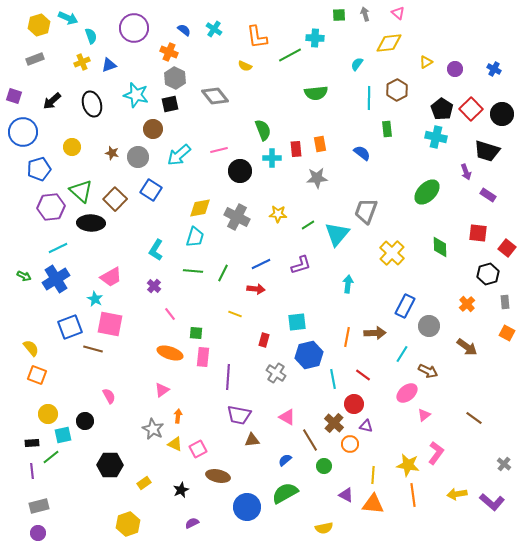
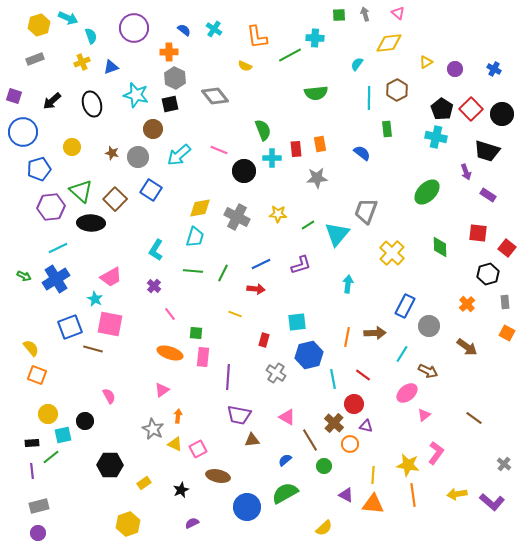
orange cross at (169, 52): rotated 24 degrees counterclockwise
blue triangle at (109, 65): moved 2 px right, 2 px down
pink line at (219, 150): rotated 36 degrees clockwise
black circle at (240, 171): moved 4 px right
yellow semicircle at (324, 528): rotated 30 degrees counterclockwise
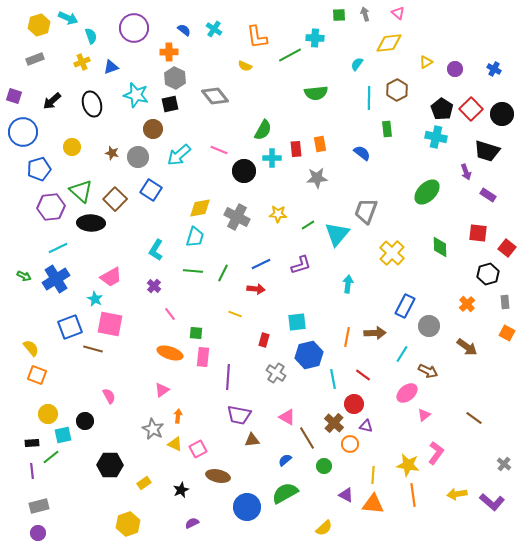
green semicircle at (263, 130): rotated 50 degrees clockwise
brown line at (310, 440): moved 3 px left, 2 px up
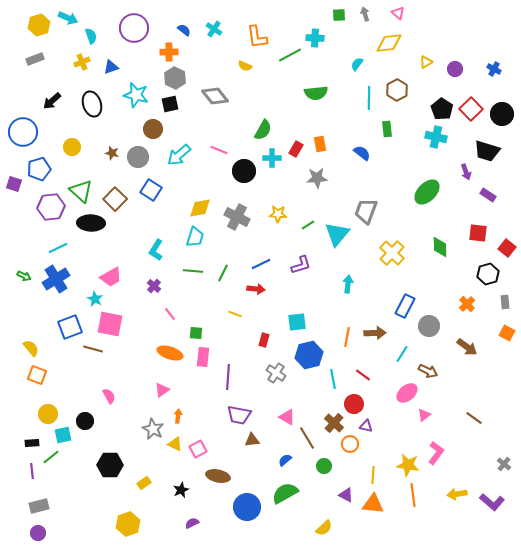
purple square at (14, 96): moved 88 px down
red rectangle at (296, 149): rotated 35 degrees clockwise
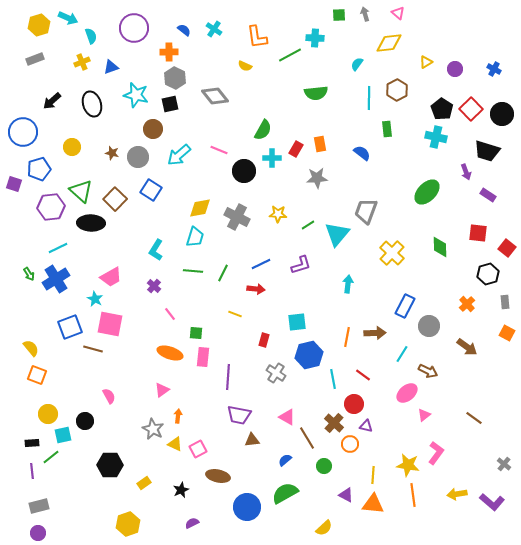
green arrow at (24, 276): moved 5 px right, 2 px up; rotated 32 degrees clockwise
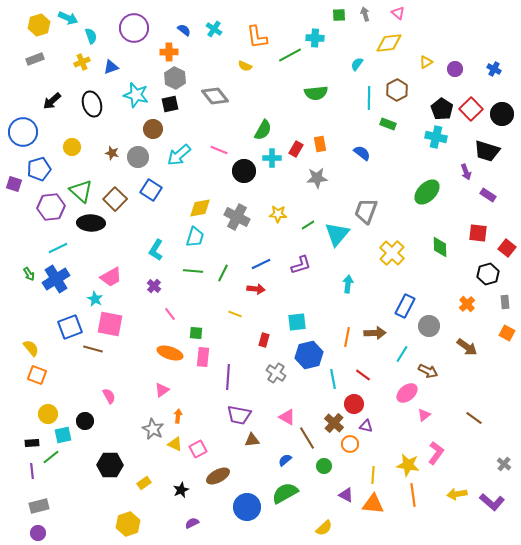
green rectangle at (387, 129): moved 1 px right, 5 px up; rotated 63 degrees counterclockwise
brown ellipse at (218, 476): rotated 40 degrees counterclockwise
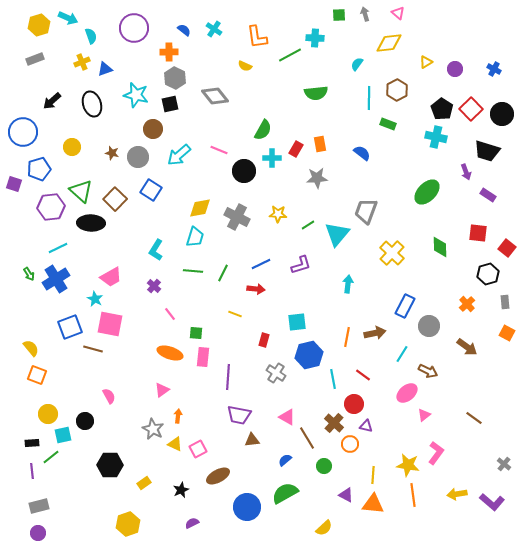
blue triangle at (111, 67): moved 6 px left, 2 px down
brown arrow at (375, 333): rotated 10 degrees counterclockwise
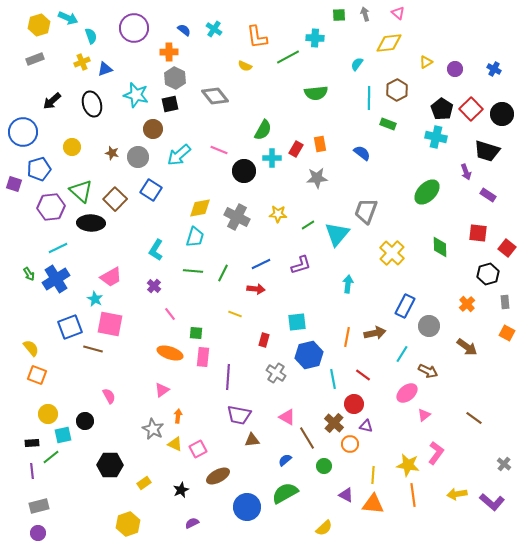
green line at (290, 55): moved 2 px left, 2 px down
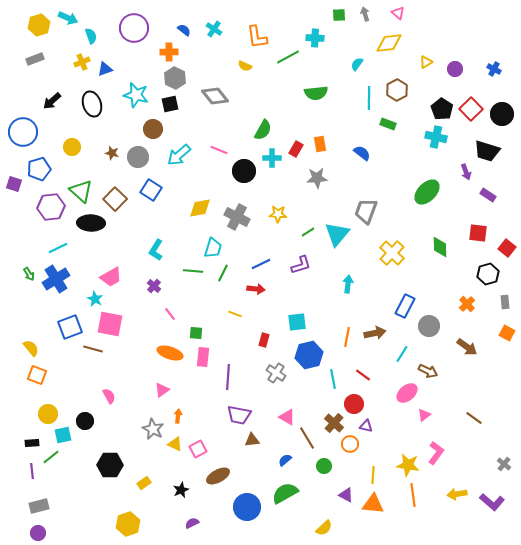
green line at (308, 225): moved 7 px down
cyan trapezoid at (195, 237): moved 18 px right, 11 px down
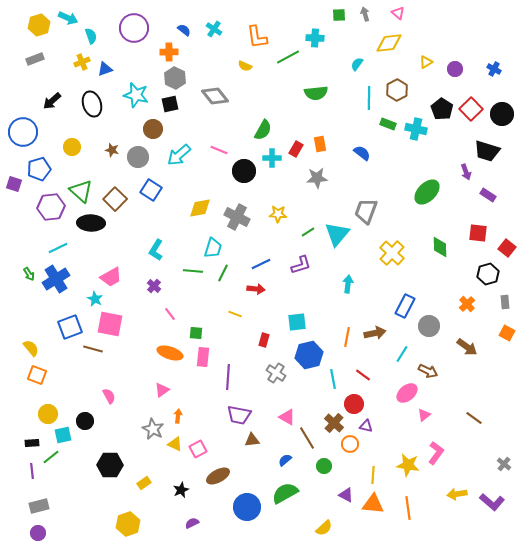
cyan cross at (436, 137): moved 20 px left, 8 px up
brown star at (112, 153): moved 3 px up
orange line at (413, 495): moved 5 px left, 13 px down
